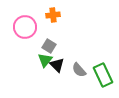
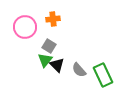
orange cross: moved 4 px down
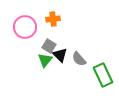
black triangle: moved 3 px right, 10 px up
gray semicircle: moved 11 px up
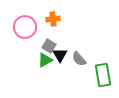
black triangle: rotated 14 degrees clockwise
green triangle: rotated 21 degrees clockwise
green rectangle: rotated 15 degrees clockwise
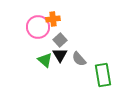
pink circle: moved 13 px right
gray square: moved 11 px right, 6 px up; rotated 16 degrees clockwise
green triangle: rotated 49 degrees counterclockwise
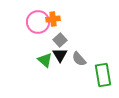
pink circle: moved 5 px up
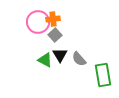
gray square: moved 5 px left, 5 px up
green triangle: rotated 14 degrees counterclockwise
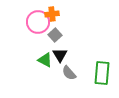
orange cross: moved 1 px left, 5 px up
gray semicircle: moved 10 px left, 14 px down
green rectangle: moved 1 px left, 2 px up; rotated 15 degrees clockwise
